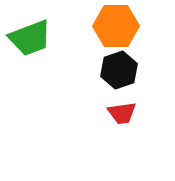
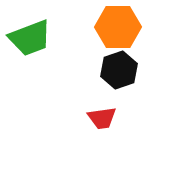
orange hexagon: moved 2 px right, 1 px down
red trapezoid: moved 20 px left, 5 px down
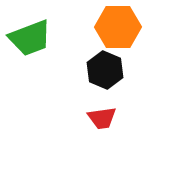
black hexagon: moved 14 px left; rotated 18 degrees counterclockwise
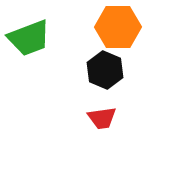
green trapezoid: moved 1 px left
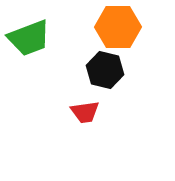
black hexagon: rotated 9 degrees counterclockwise
red trapezoid: moved 17 px left, 6 px up
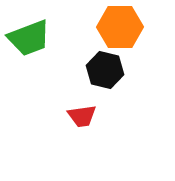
orange hexagon: moved 2 px right
red trapezoid: moved 3 px left, 4 px down
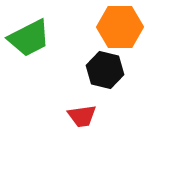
green trapezoid: rotated 6 degrees counterclockwise
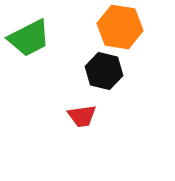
orange hexagon: rotated 9 degrees clockwise
black hexagon: moved 1 px left, 1 px down
